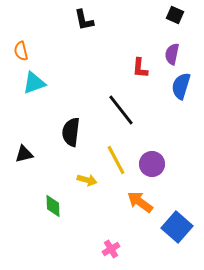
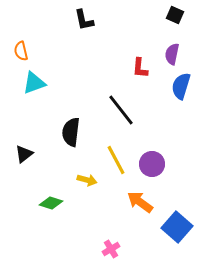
black triangle: rotated 24 degrees counterclockwise
green diamond: moved 2 px left, 3 px up; rotated 70 degrees counterclockwise
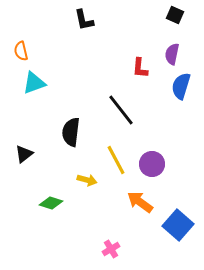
blue square: moved 1 px right, 2 px up
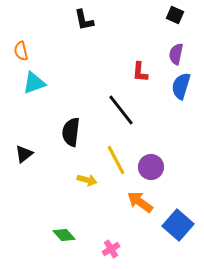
purple semicircle: moved 4 px right
red L-shape: moved 4 px down
purple circle: moved 1 px left, 3 px down
green diamond: moved 13 px right, 32 px down; rotated 30 degrees clockwise
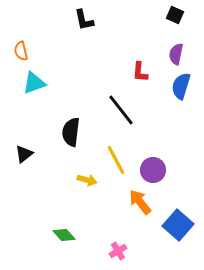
purple circle: moved 2 px right, 3 px down
orange arrow: rotated 16 degrees clockwise
pink cross: moved 7 px right, 2 px down
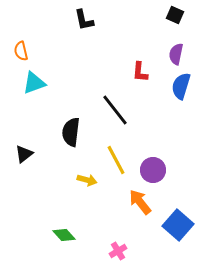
black line: moved 6 px left
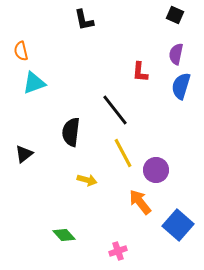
yellow line: moved 7 px right, 7 px up
purple circle: moved 3 px right
pink cross: rotated 12 degrees clockwise
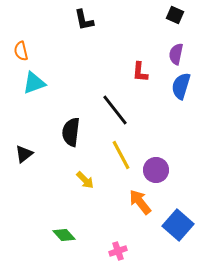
yellow line: moved 2 px left, 2 px down
yellow arrow: moved 2 px left; rotated 30 degrees clockwise
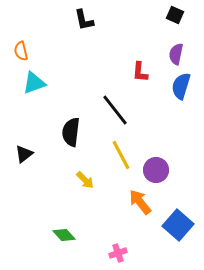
pink cross: moved 2 px down
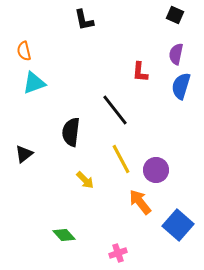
orange semicircle: moved 3 px right
yellow line: moved 4 px down
